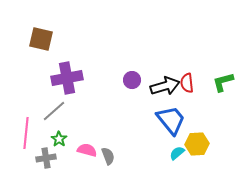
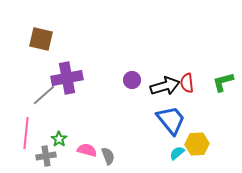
gray line: moved 10 px left, 16 px up
gray cross: moved 2 px up
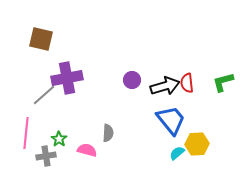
gray semicircle: moved 23 px up; rotated 24 degrees clockwise
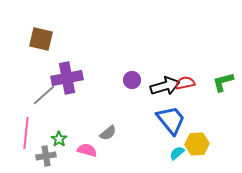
red semicircle: moved 2 px left; rotated 84 degrees clockwise
gray semicircle: rotated 48 degrees clockwise
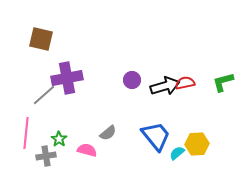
blue trapezoid: moved 15 px left, 16 px down
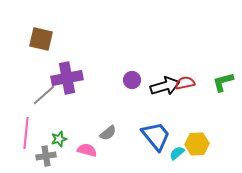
green star: rotated 21 degrees clockwise
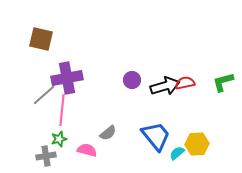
pink line: moved 36 px right, 23 px up
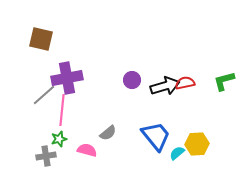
green L-shape: moved 1 px right, 1 px up
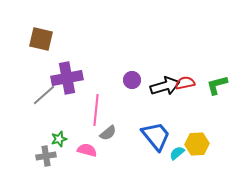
green L-shape: moved 7 px left, 4 px down
pink line: moved 34 px right
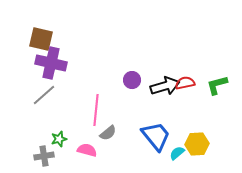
purple cross: moved 16 px left, 15 px up; rotated 24 degrees clockwise
gray cross: moved 2 px left
